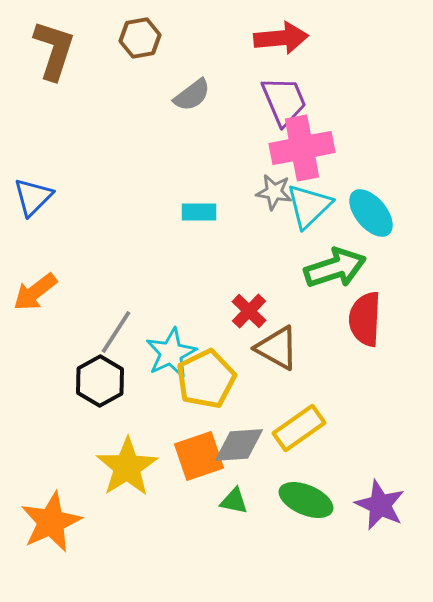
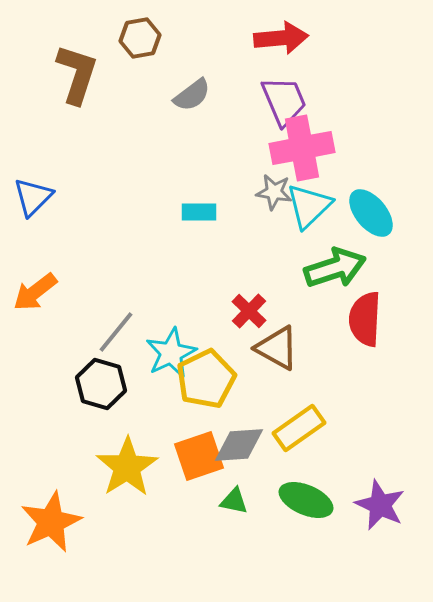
brown L-shape: moved 23 px right, 24 px down
gray line: rotated 6 degrees clockwise
black hexagon: moved 1 px right, 3 px down; rotated 15 degrees counterclockwise
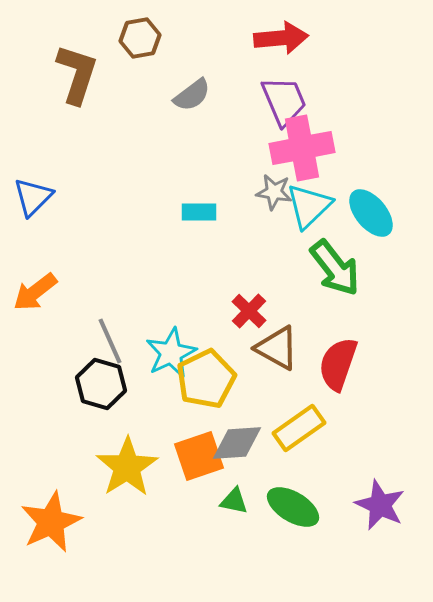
green arrow: rotated 70 degrees clockwise
red semicircle: moved 27 px left, 45 px down; rotated 16 degrees clockwise
gray line: moved 6 px left, 9 px down; rotated 63 degrees counterclockwise
gray diamond: moved 2 px left, 2 px up
green ellipse: moved 13 px left, 7 px down; rotated 8 degrees clockwise
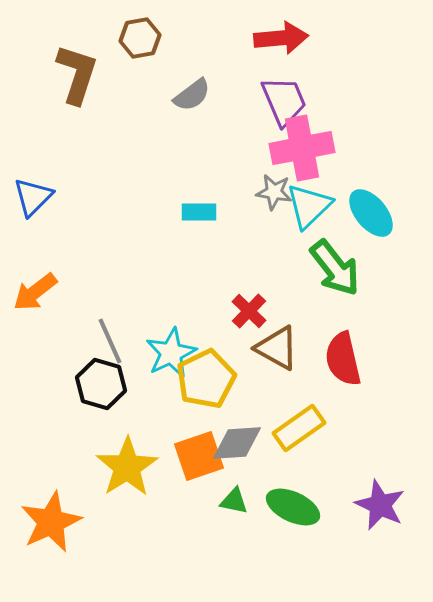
red semicircle: moved 5 px right, 5 px up; rotated 32 degrees counterclockwise
green ellipse: rotated 6 degrees counterclockwise
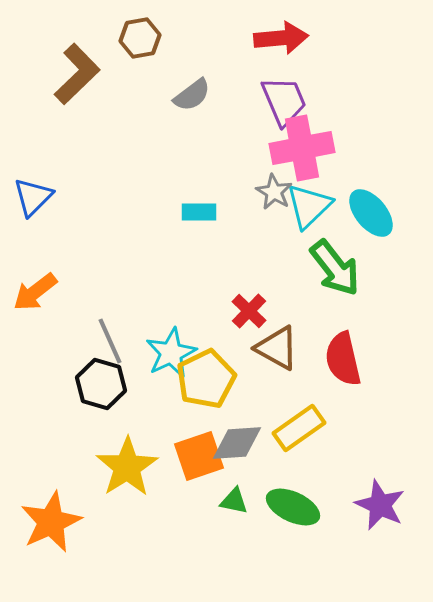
brown L-shape: rotated 28 degrees clockwise
gray star: rotated 21 degrees clockwise
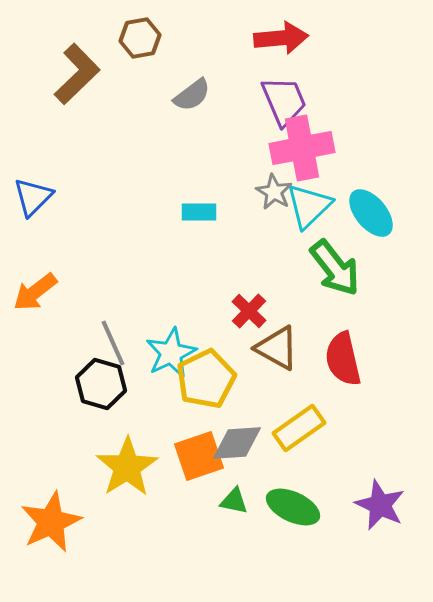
gray line: moved 3 px right, 2 px down
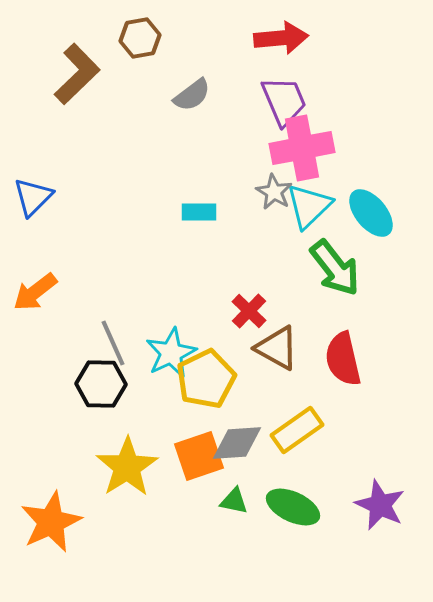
black hexagon: rotated 15 degrees counterclockwise
yellow rectangle: moved 2 px left, 2 px down
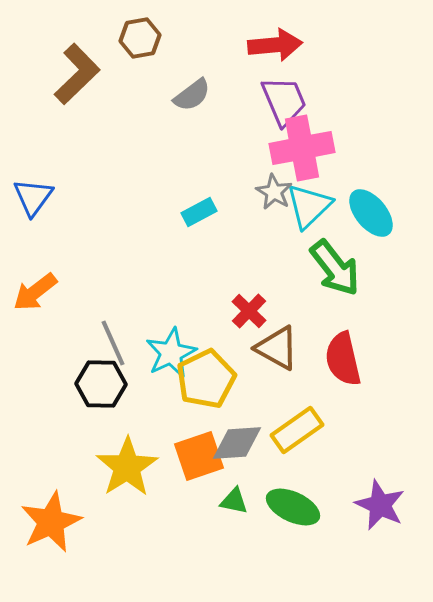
red arrow: moved 6 px left, 7 px down
blue triangle: rotated 9 degrees counterclockwise
cyan rectangle: rotated 28 degrees counterclockwise
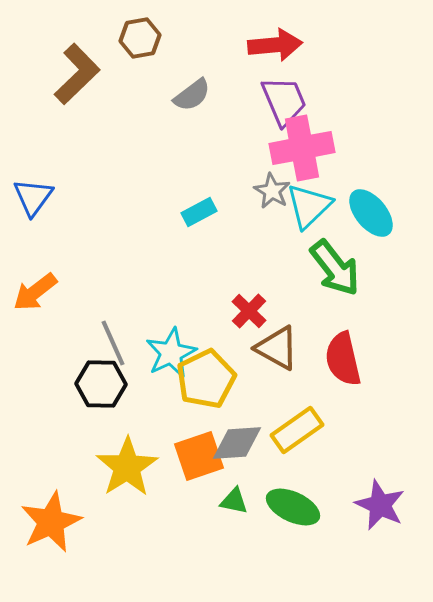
gray star: moved 2 px left, 1 px up
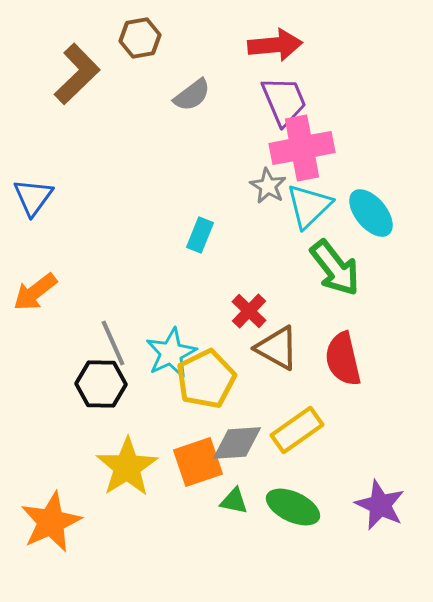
gray star: moved 4 px left, 5 px up
cyan rectangle: moved 1 px right, 23 px down; rotated 40 degrees counterclockwise
orange square: moved 1 px left, 6 px down
